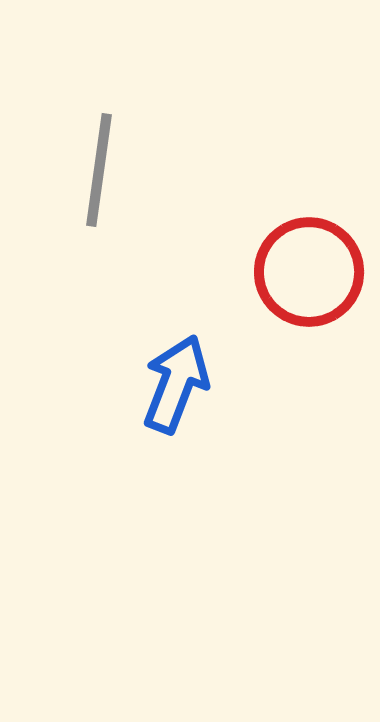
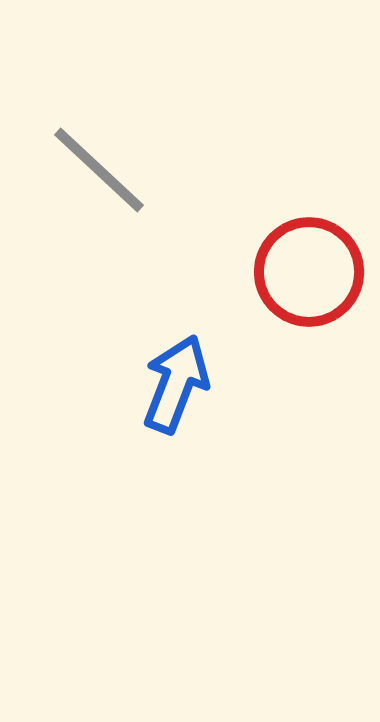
gray line: rotated 55 degrees counterclockwise
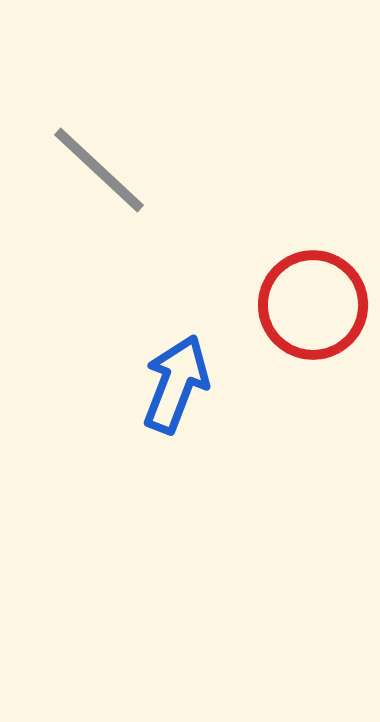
red circle: moved 4 px right, 33 px down
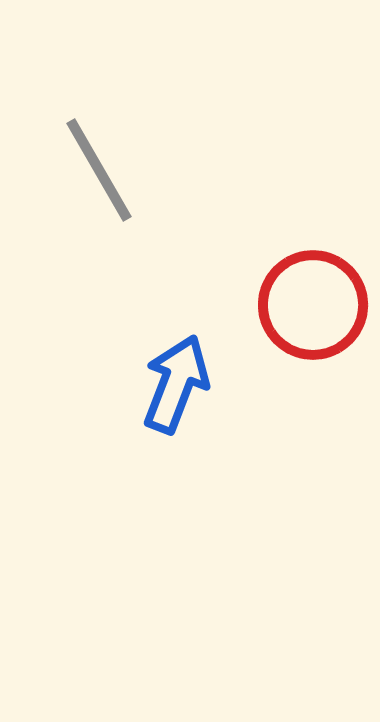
gray line: rotated 17 degrees clockwise
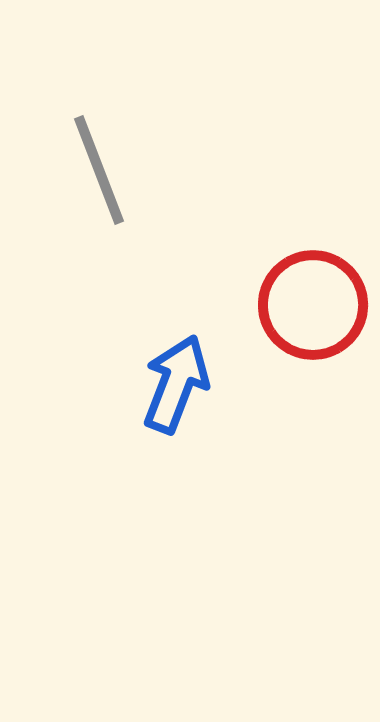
gray line: rotated 9 degrees clockwise
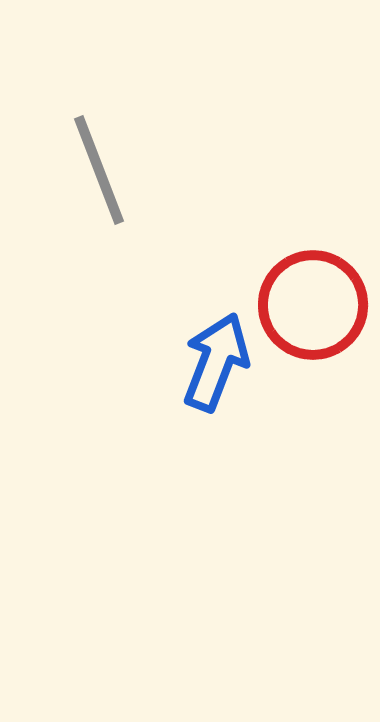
blue arrow: moved 40 px right, 22 px up
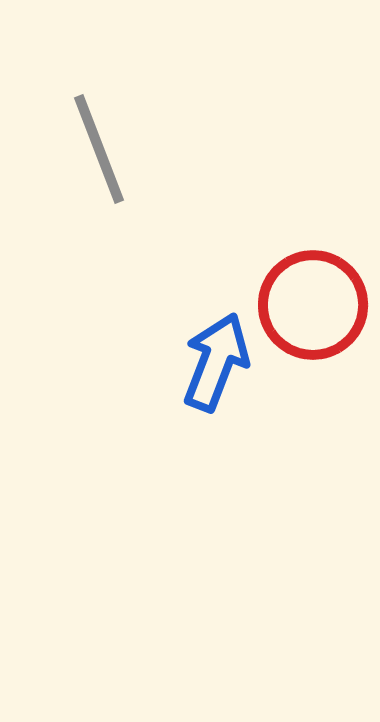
gray line: moved 21 px up
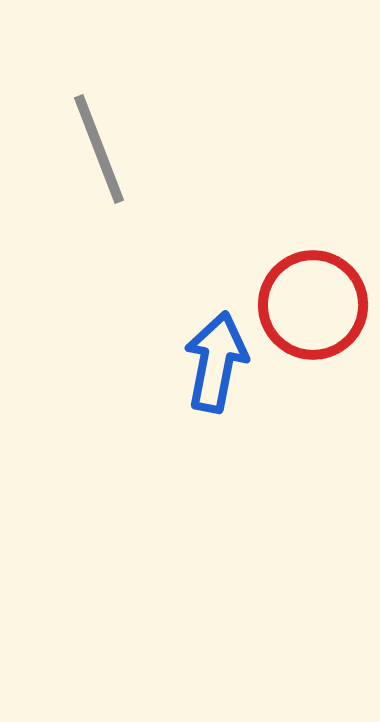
blue arrow: rotated 10 degrees counterclockwise
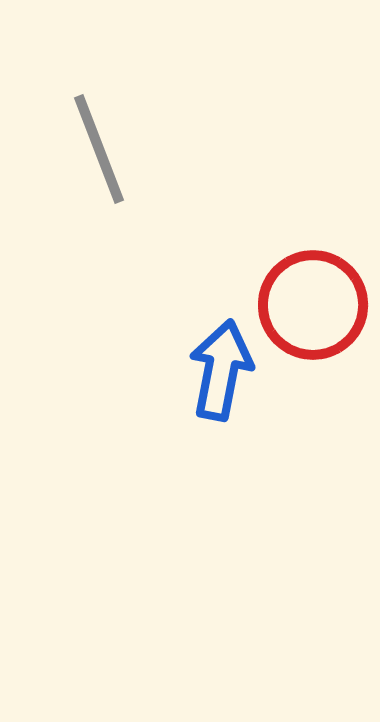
blue arrow: moved 5 px right, 8 px down
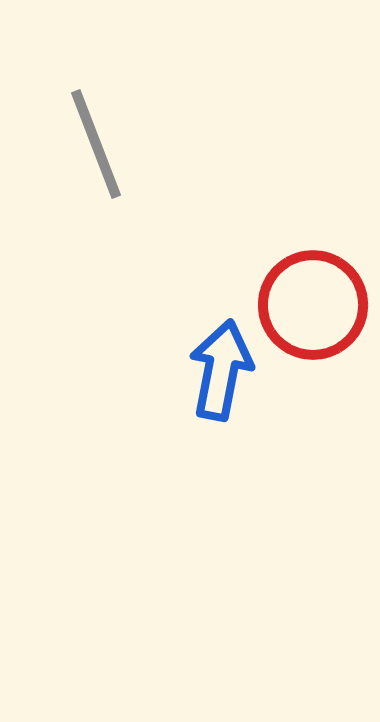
gray line: moved 3 px left, 5 px up
